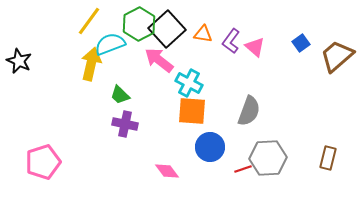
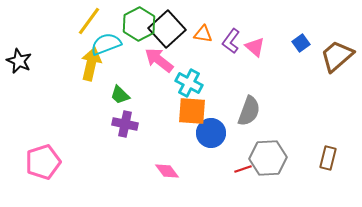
cyan semicircle: moved 4 px left
blue circle: moved 1 px right, 14 px up
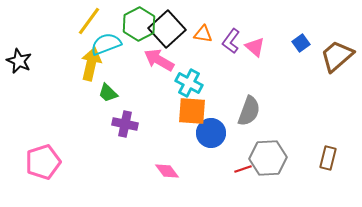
pink arrow: rotated 8 degrees counterclockwise
green trapezoid: moved 12 px left, 2 px up
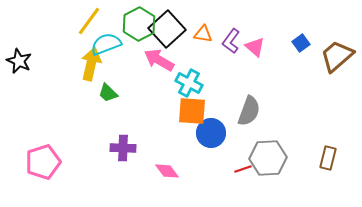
purple cross: moved 2 px left, 24 px down; rotated 10 degrees counterclockwise
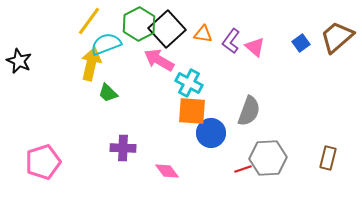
brown trapezoid: moved 19 px up
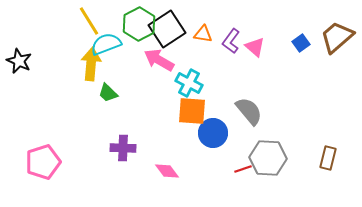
yellow line: rotated 68 degrees counterclockwise
black square: rotated 9 degrees clockwise
yellow arrow: rotated 8 degrees counterclockwise
gray semicircle: rotated 60 degrees counterclockwise
blue circle: moved 2 px right
gray hexagon: rotated 6 degrees clockwise
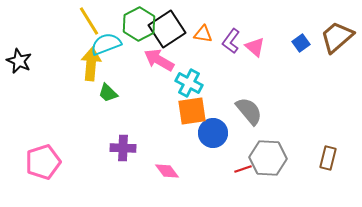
orange square: rotated 12 degrees counterclockwise
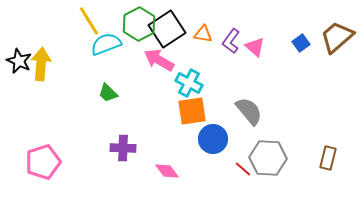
yellow arrow: moved 50 px left
blue circle: moved 6 px down
red line: rotated 60 degrees clockwise
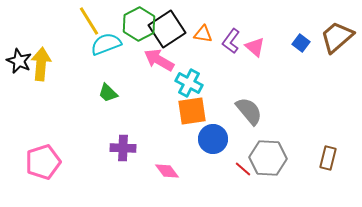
blue square: rotated 18 degrees counterclockwise
